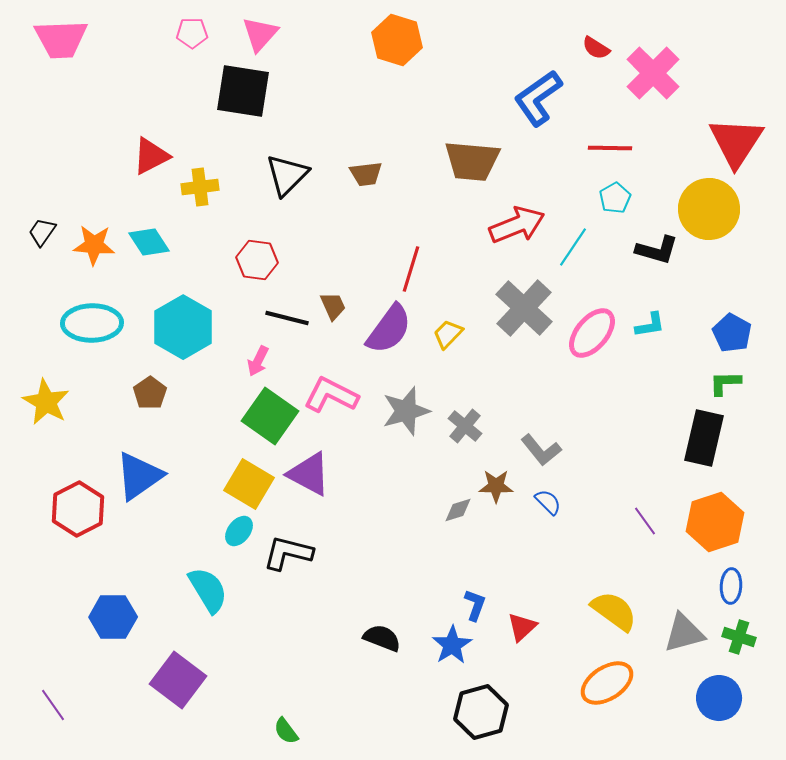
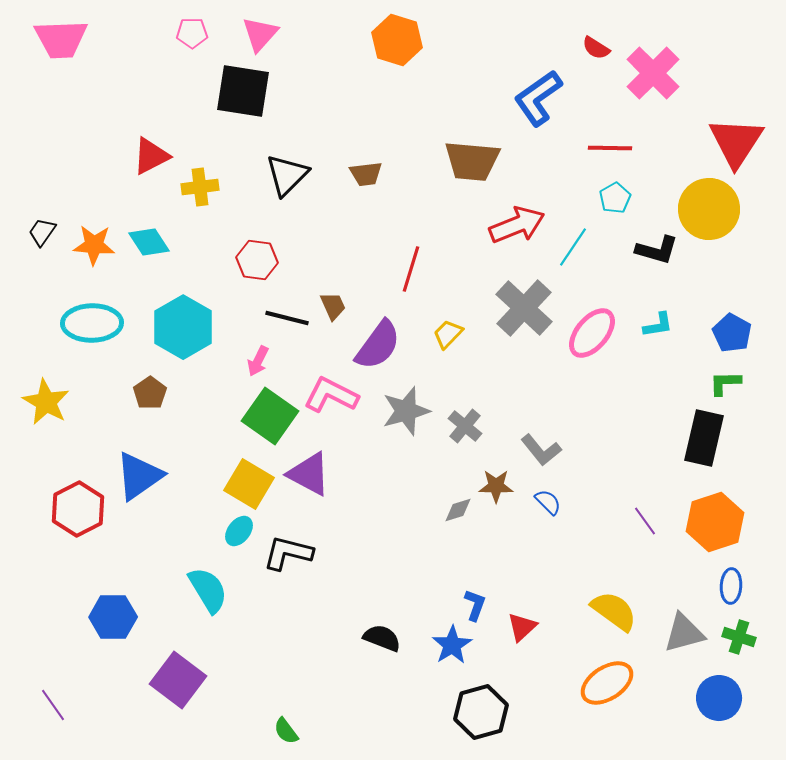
cyan L-shape at (650, 325): moved 8 px right
purple semicircle at (389, 329): moved 11 px left, 16 px down
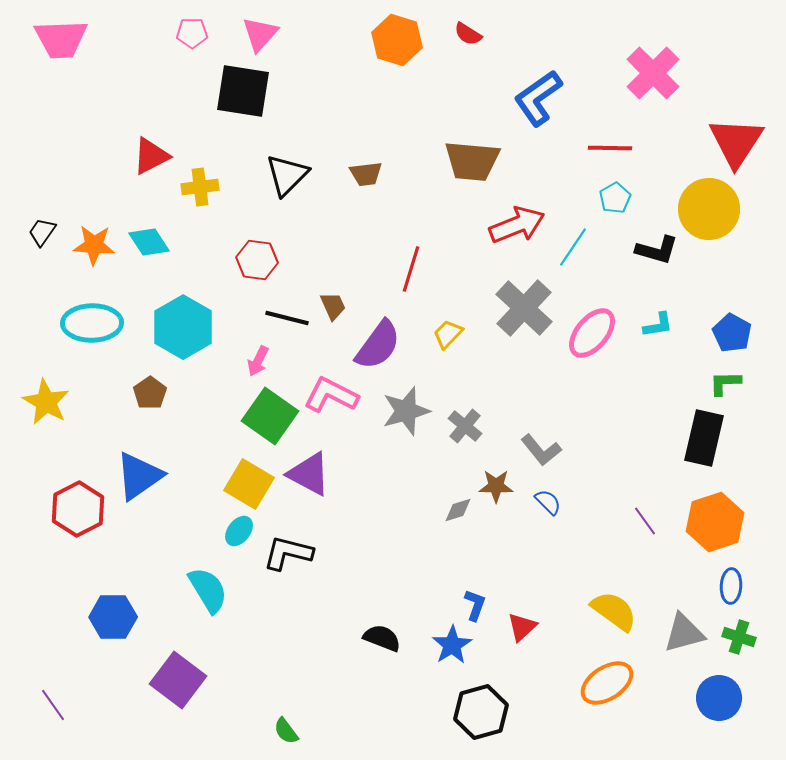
red semicircle at (596, 48): moved 128 px left, 14 px up
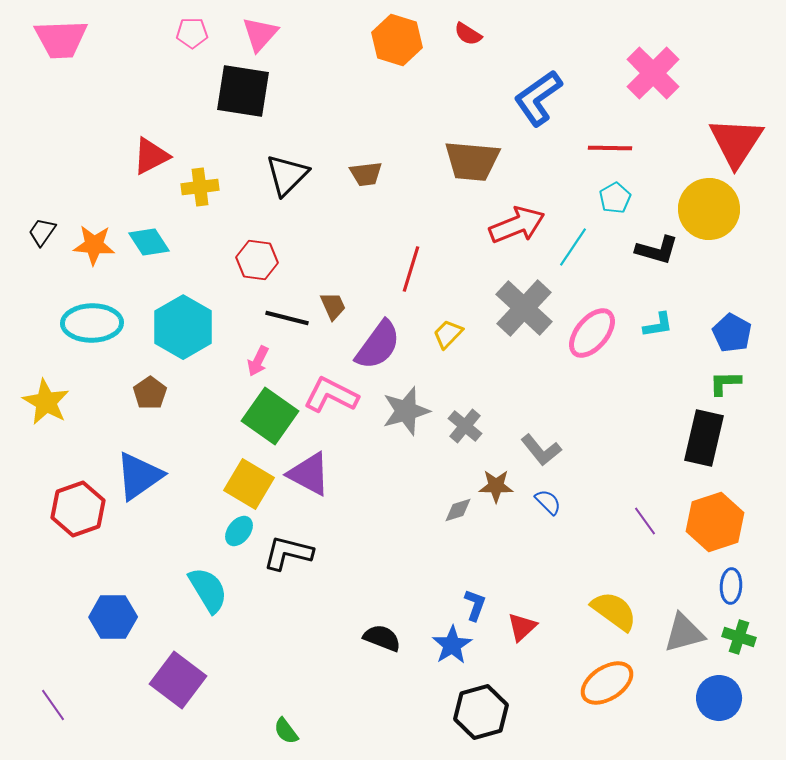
red hexagon at (78, 509): rotated 8 degrees clockwise
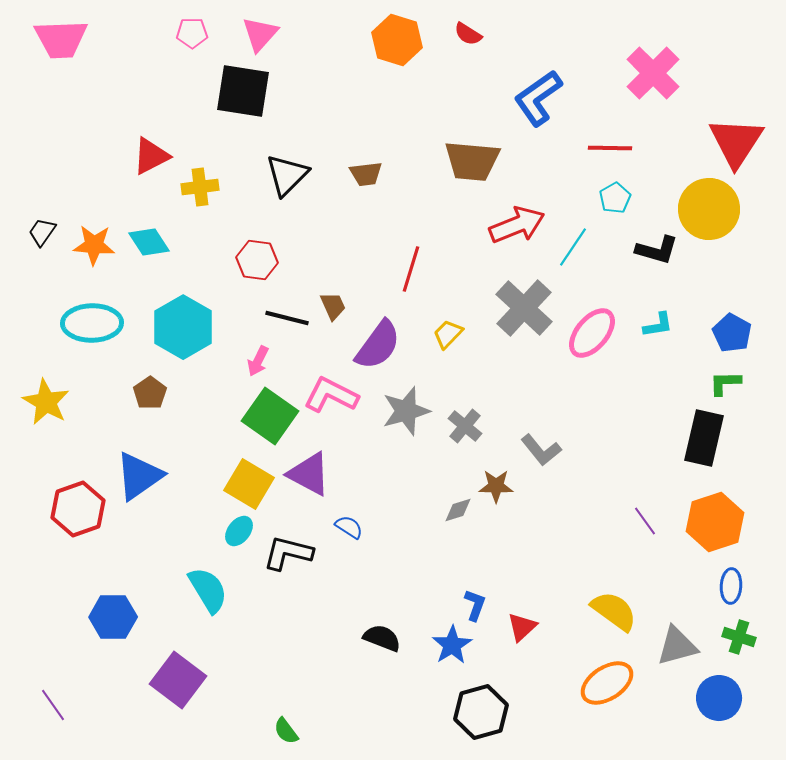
blue semicircle at (548, 502): moved 199 px left, 25 px down; rotated 12 degrees counterclockwise
gray triangle at (684, 633): moved 7 px left, 13 px down
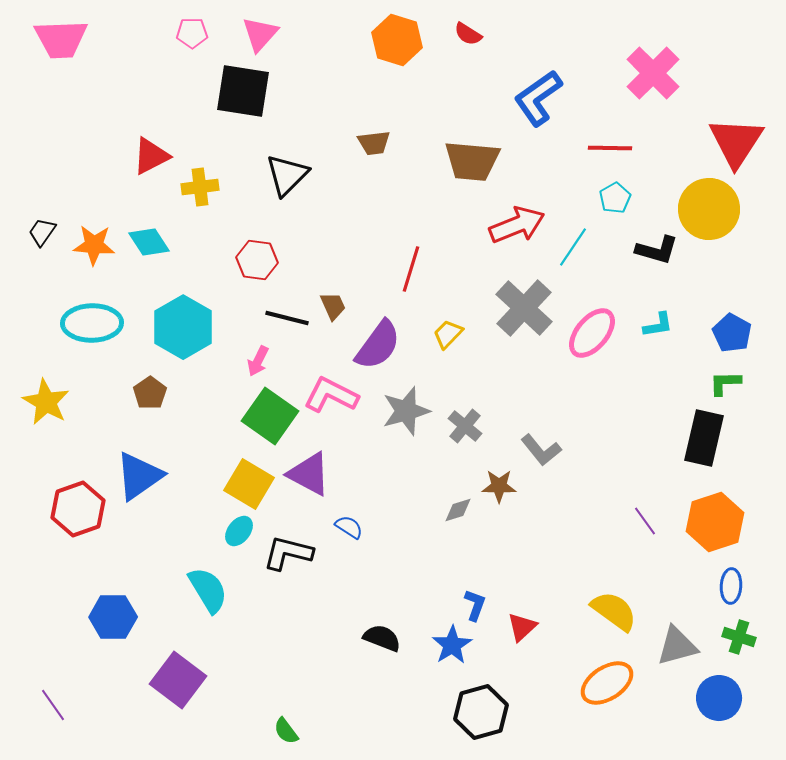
brown trapezoid at (366, 174): moved 8 px right, 31 px up
brown star at (496, 486): moved 3 px right
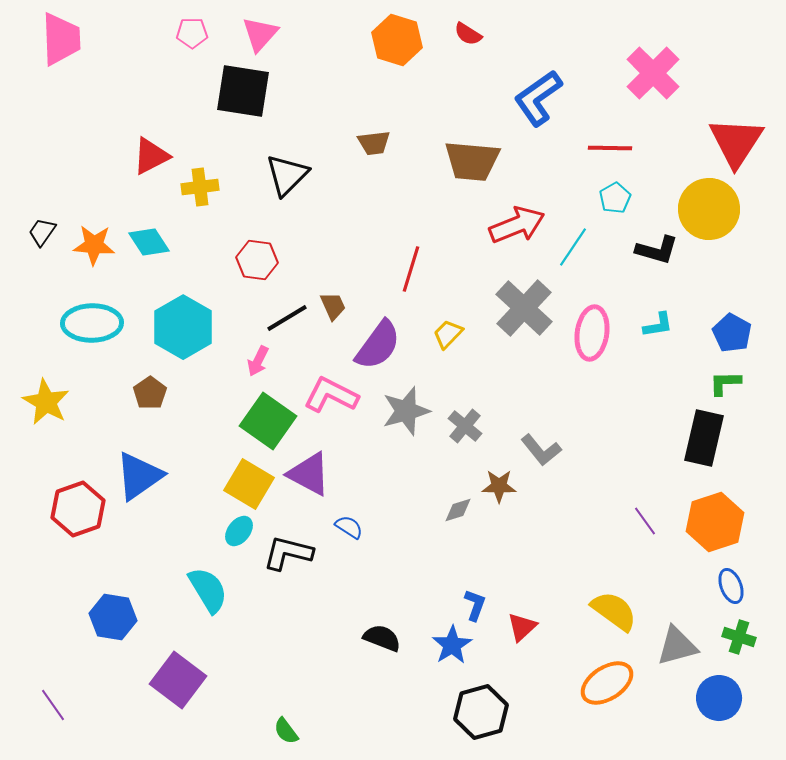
pink trapezoid at (61, 39): rotated 90 degrees counterclockwise
black line at (287, 318): rotated 45 degrees counterclockwise
pink ellipse at (592, 333): rotated 32 degrees counterclockwise
green square at (270, 416): moved 2 px left, 5 px down
blue ellipse at (731, 586): rotated 24 degrees counterclockwise
blue hexagon at (113, 617): rotated 9 degrees clockwise
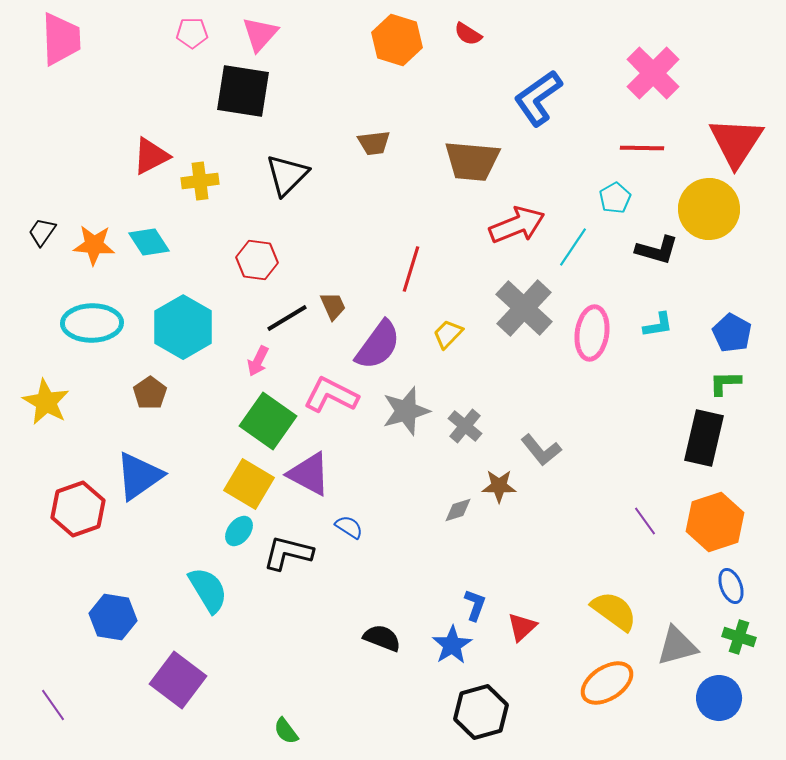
red line at (610, 148): moved 32 px right
yellow cross at (200, 187): moved 6 px up
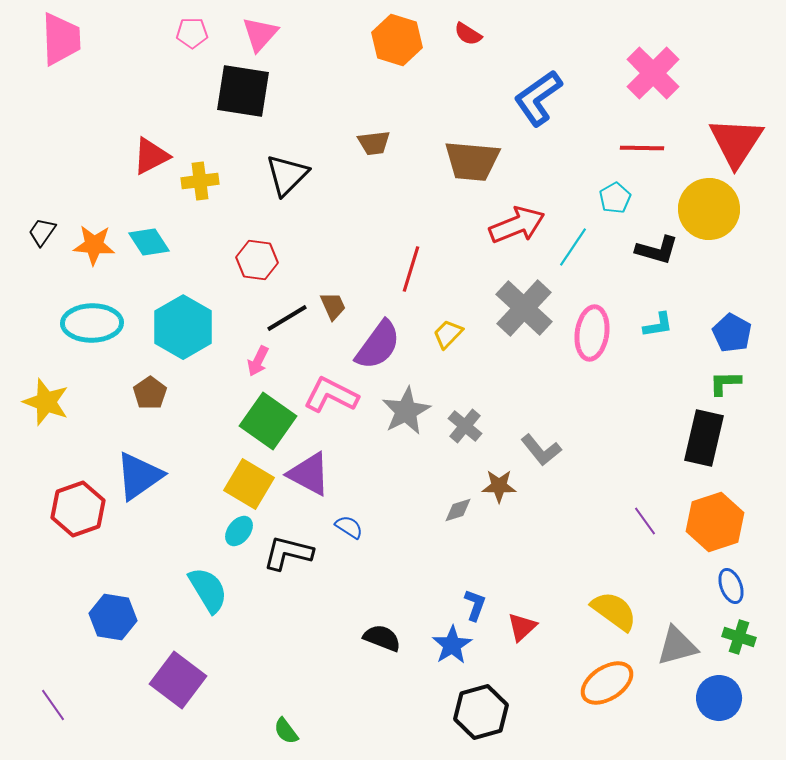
yellow star at (46, 402): rotated 9 degrees counterclockwise
gray star at (406, 411): rotated 12 degrees counterclockwise
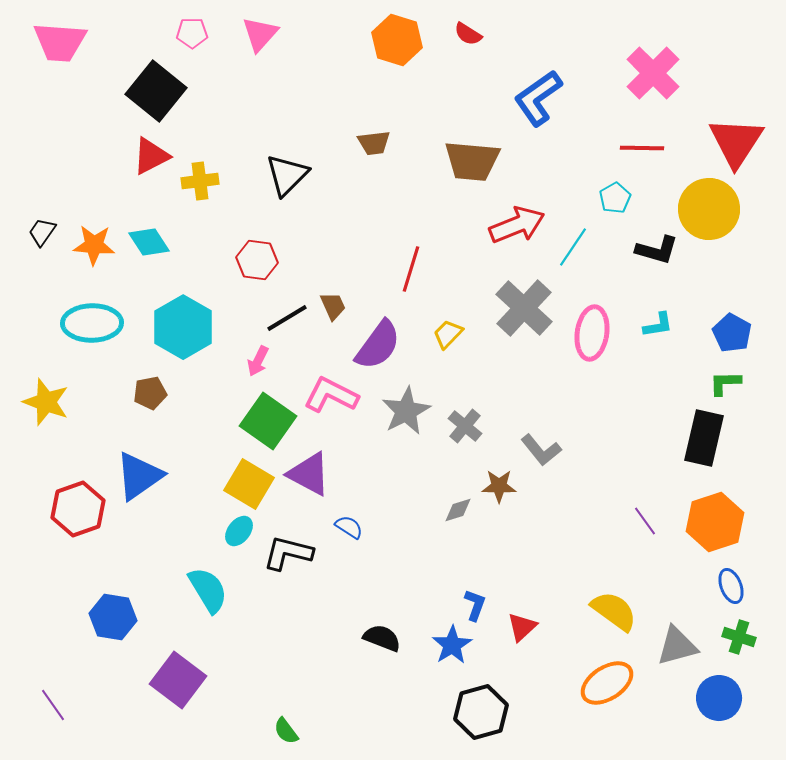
pink trapezoid at (61, 39): moved 1 px left, 3 px down; rotated 96 degrees clockwise
black square at (243, 91): moved 87 px left; rotated 30 degrees clockwise
brown pentagon at (150, 393): rotated 24 degrees clockwise
